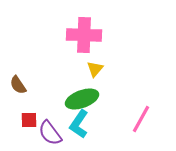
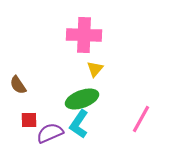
purple semicircle: rotated 104 degrees clockwise
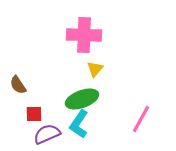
red square: moved 5 px right, 6 px up
purple semicircle: moved 3 px left, 1 px down
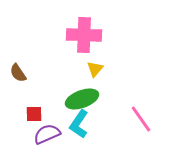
brown semicircle: moved 12 px up
pink line: rotated 64 degrees counterclockwise
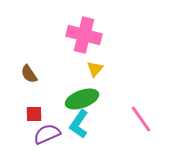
pink cross: rotated 12 degrees clockwise
brown semicircle: moved 11 px right, 1 px down
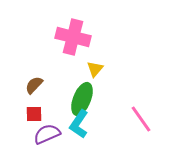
pink cross: moved 11 px left, 2 px down
brown semicircle: moved 5 px right, 11 px down; rotated 78 degrees clockwise
green ellipse: rotated 48 degrees counterclockwise
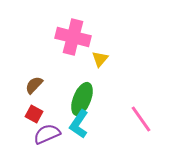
yellow triangle: moved 5 px right, 10 px up
red square: rotated 30 degrees clockwise
